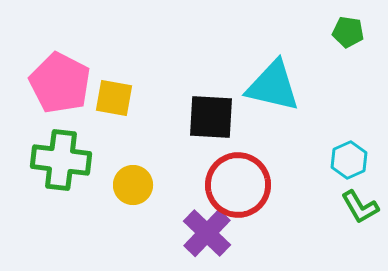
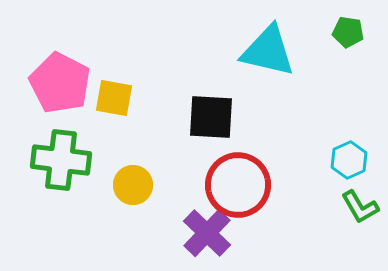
cyan triangle: moved 5 px left, 35 px up
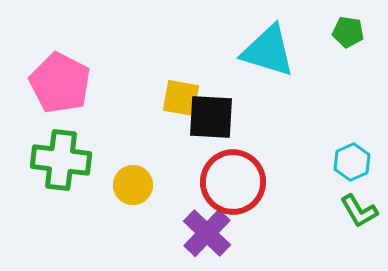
cyan triangle: rotated 4 degrees clockwise
yellow square: moved 67 px right
cyan hexagon: moved 3 px right, 2 px down
red circle: moved 5 px left, 3 px up
green L-shape: moved 1 px left, 4 px down
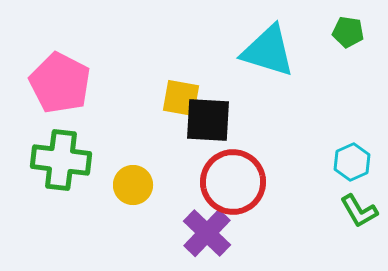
black square: moved 3 px left, 3 px down
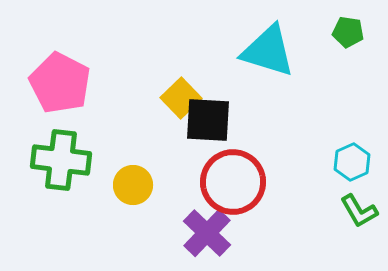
yellow square: rotated 36 degrees clockwise
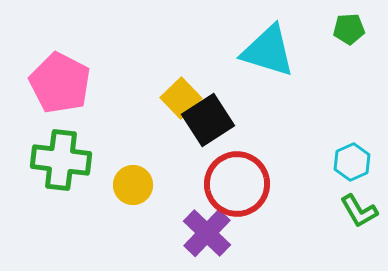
green pentagon: moved 1 px right, 3 px up; rotated 12 degrees counterclockwise
black square: rotated 36 degrees counterclockwise
red circle: moved 4 px right, 2 px down
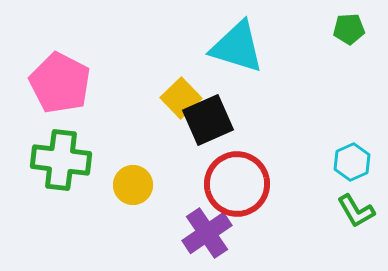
cyan triangle: moved 31 px left, 4 px up
black square: rotated 9 degrees clockwise
green L-shape: moved 3 px left
purple cross: rotated 12 degrees clockwise
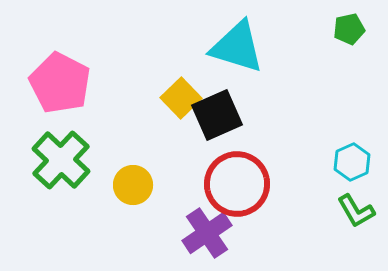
green pentagon: rotated 8 degrees counterclockwise
black square: moved 9 px right, 5 px up
green cross: rotated 36 degrees clockwise
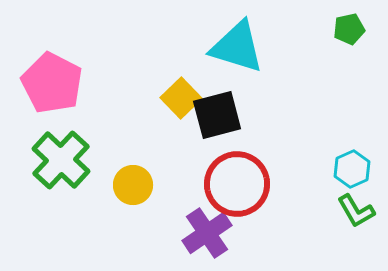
pink pentagon: moved 8 px left
black square: rotated 9 degrees clockwise
cyan hexagon: moved 7 px down
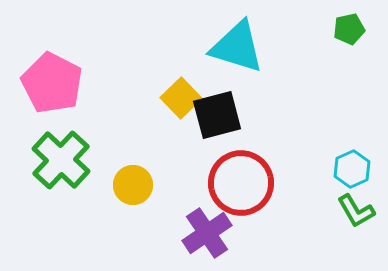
red circle: moved 4 px right, 1 px up
